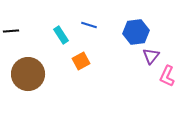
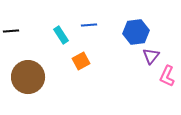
blue line: rotated 21 degrees counterclockwise
brown circle: moved 3 px down
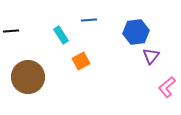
blue line: moved 5 px up
pink L-shape: moved 11 px down; rotated 25 degrees clockwise
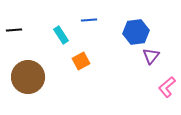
black line: moved 3 px right, 1 px up
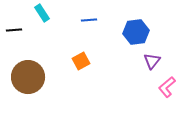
cyan rectangle: moved 19 px left, 22 px up
purple triangle: moved 1 px right, 5 px down
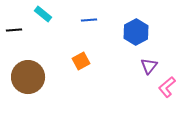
cyan rectangle: moved 1 px right, 1 px down; rotated 18 degrees counterclockwise
blue hexagon: rotated 20 degrees counterclockwise
purple triangle: moved 3 px left, 5 px down
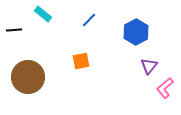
blue line: rotated 42 degrees counterclockwise
orange square: rotated 18 degrees clockwise
pink L-shape: moved 2 px left, 1 px down
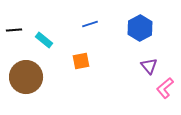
cyan rectangle: moved 1 px right, 26 px down
blue line: moved 1 px right, 4 px down; rotated 28 degrees clockwise
blue hexagon: moved 4 px right, 4 px up
purple triangle: rotated 18 degrees counterclockwise
brown circle: moved 2 px left
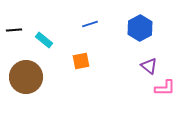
purple triangle: rotated 12 degrees counterclockwise
pink L-shape: rotated 140 degrees counterclockwise
